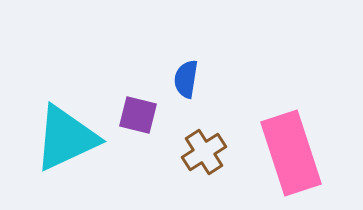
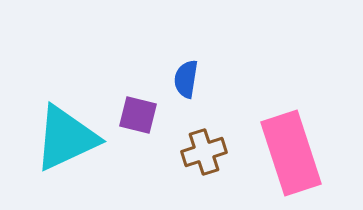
brown cross: rotated 15 degrees clockwise
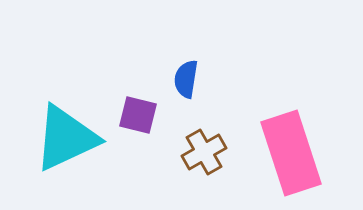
brown cross: rotated 12 degrees counterclockwise
